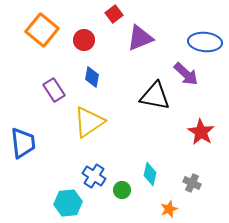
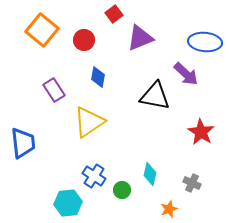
blue diamond: moved 6 px right
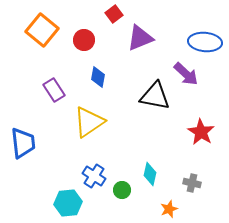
gray cross: rotated 12 degrees counterclockwise
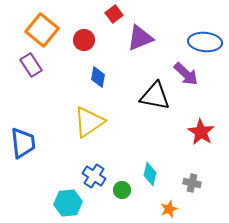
purple rectangle: moved 23 px left, 25 px up
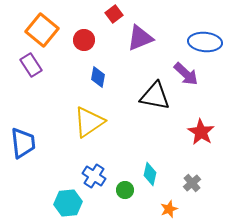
gray cross: rotated 36 degrees clockwise
green circle: moved 3 px right
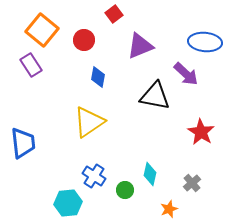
purple triangle: moved 8 px down
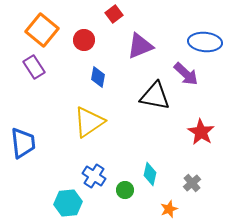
purple rectangle: moved 3 px right, 2 px down
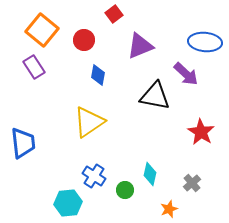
blue diamond: moved 2 px up
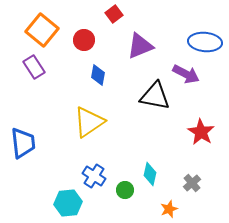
purple arrow: rotated 16 degrees counterclockwise
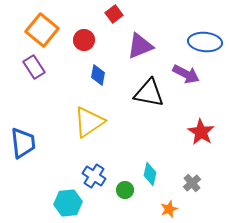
black triangle: moved 6 px left, 3 px up
